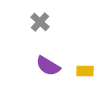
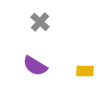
purple semicircle: moved 13 px left
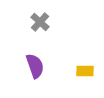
purple semicircle: rotated 140 degrees counterclockwise
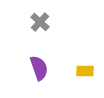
purple semicircle: moved 4 px right, 2 px down
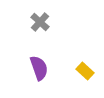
yellow rectangle: rotated 42 degrees clockwise
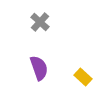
yellow rectangle: moved 2 px left, 6 px down
